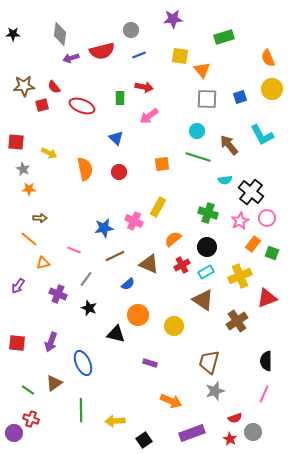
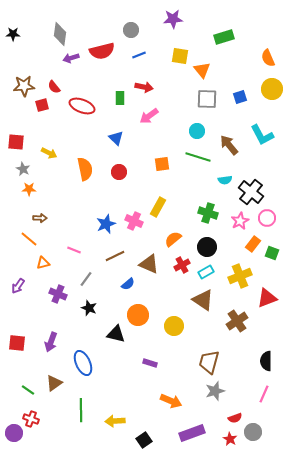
blue star at (104, 228): moved 2 px right, 4 px up; rotated 12 degrees counterclockwise
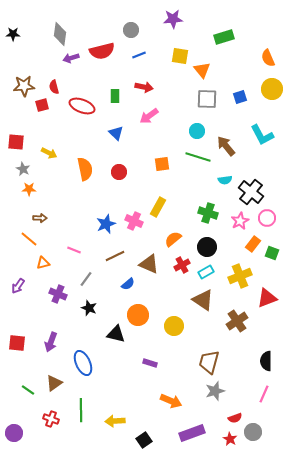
red semicircle at (54, 87): rotated 24 degrees clockwise
green rectangle at (120, 98): moved 5 px left, 2 px up
blue triangle at (116, 138): moved 5 px up
brown arrow at (229, 145): moved 3 px left, 1 px down
red cross at (31, 419): moved 20 px right
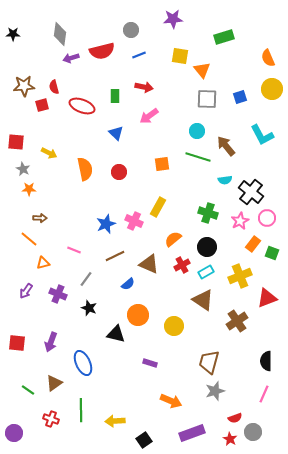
purple arrow at (18, 286): moved 8 px right, 5 px down
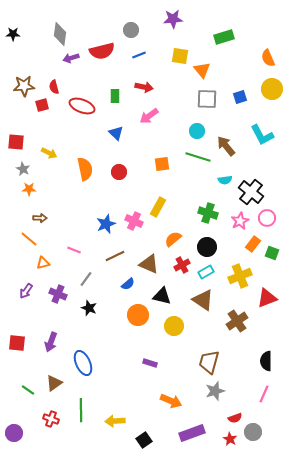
black triangle at (116, 334): moved 46 px right, 38 px up
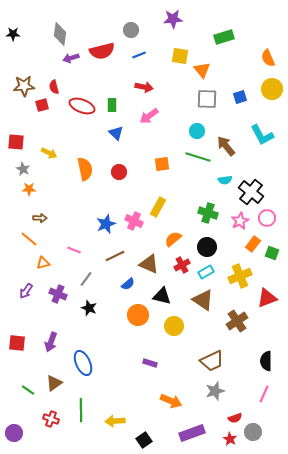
green rectangle at (115, 96): moved 3 px left, 9 px down
brown trapezoid at (209, 362): moved 3 px right, 1 px up; rotated 130 degrees counterclockwise
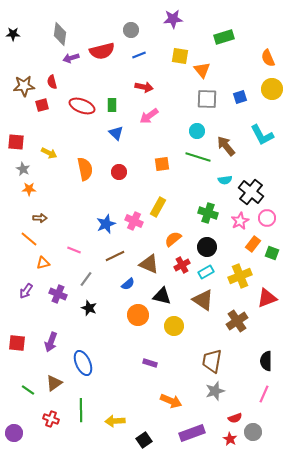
red semicircle at (54, 87): moved 2 px left, 5 px up
brown trapezoid at (212, 361): rotated 125 degrees clockwise
